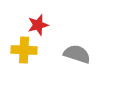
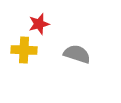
red star: moved 1 px right, 1 px up
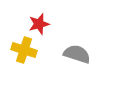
yellow cross: rotated 15 degrees clockwise
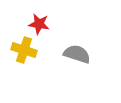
red star: rotated 25 degrees clockwise
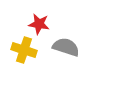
gray semicircle: moved 11 px left, 7 px up
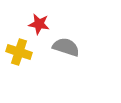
yellow cross: moved 5 px left, 2 px down
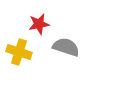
red star: rotated 20 degrees counterclockwise
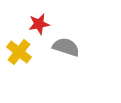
yellow cross: rotated 20 degrees clockwise
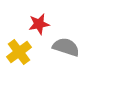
yellow cross: rotated 15 degrees clockwise
